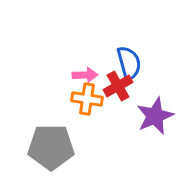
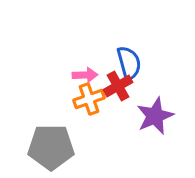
orange cross: moved 2 px right; rotated 28 degrees counterclockwise
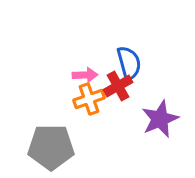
purple star: moved 5 px right, 3 px down
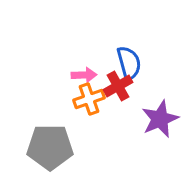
pink arrow: moved 1 px left
gray pentagon: moved 1 px left
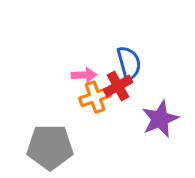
orange cross: moved 6 px right, 2 px up
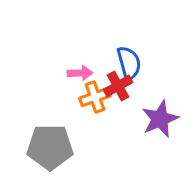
pink arrow: moved 4 px left, 2 px up
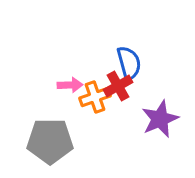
pink arrow: moved 10 px left, 12 px down
gray pentagon: moved 6 px up
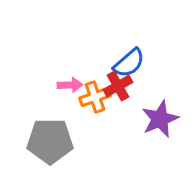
blue semicircle: rotated 64 degrees clockwise
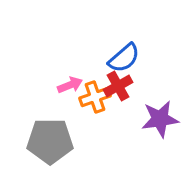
blue semicircle: moved 5 px left, 5 px up
pink arrow: rotated 20 degrees counterclockwise
purple star: rotated 15 degrees clockwise
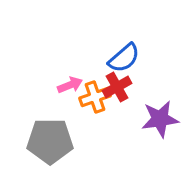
red cross: moved 1 px left, 1 px down
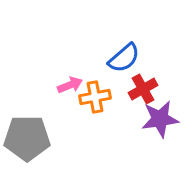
red cross: moved 26 px right, 2 px down
orange cross: rotated 8 degrees clockwise
gray pentagon: moved 23 px left, 3 px up
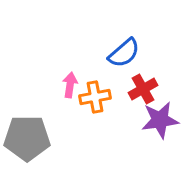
blue semicircle: moved 5 px up
pink arrow: rotated 60 degrees counterclockwise
purple star: moved 1 px down
